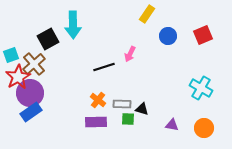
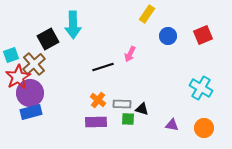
black line: moved 1 px left
blue rectangle: rotated 20 degrees clockwise
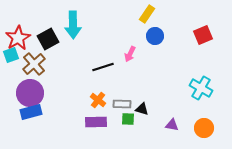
blue circle: moved 13 px left
red star: moved 39 px up
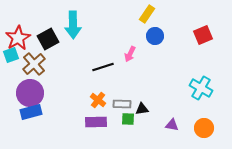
black triangle: rotated 24 degrees counterclockwise
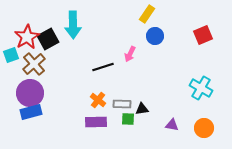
red star: moved 9 px right, 1 px up
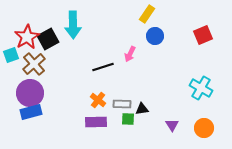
purple triangle: rotated 48 degrees clockwise
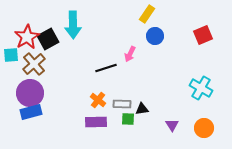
cyan square: rotated 14 degrees clockwise
black line: moved 3 px right, 1 px down
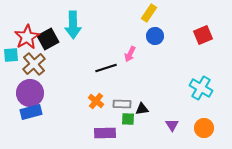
yellow rectangle: moved 2 px right, 1 px up
orange cross: moved 2 px left, 1 px down
purple rectangle: moved 9 px right, 11 px down
